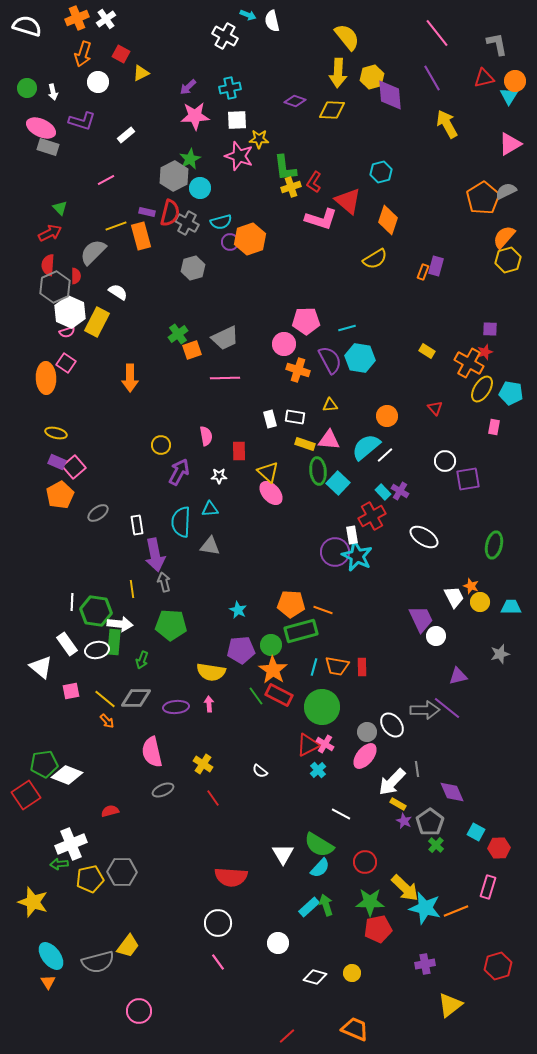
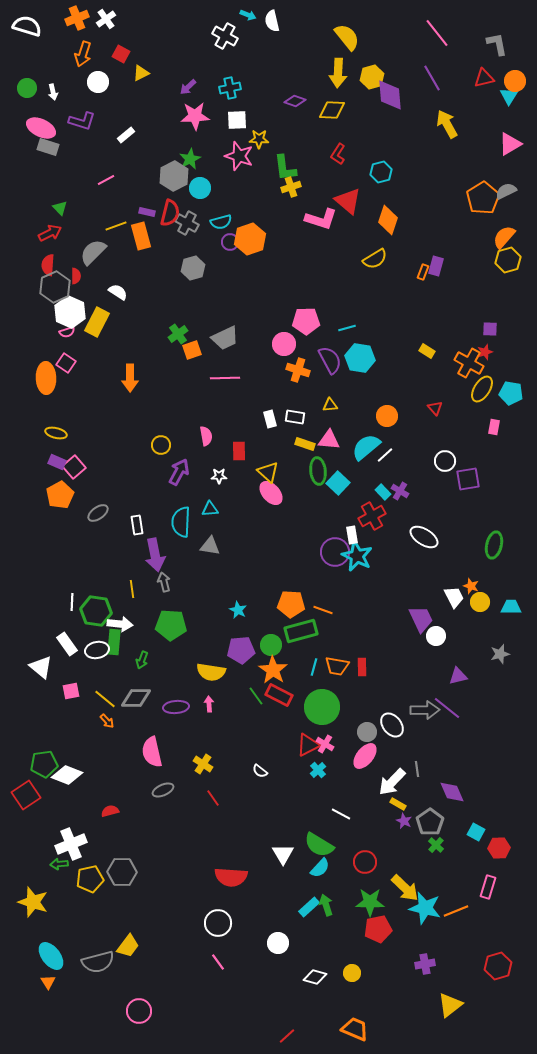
red L-shape at (314, 182): moved 24 px right, 28 px up
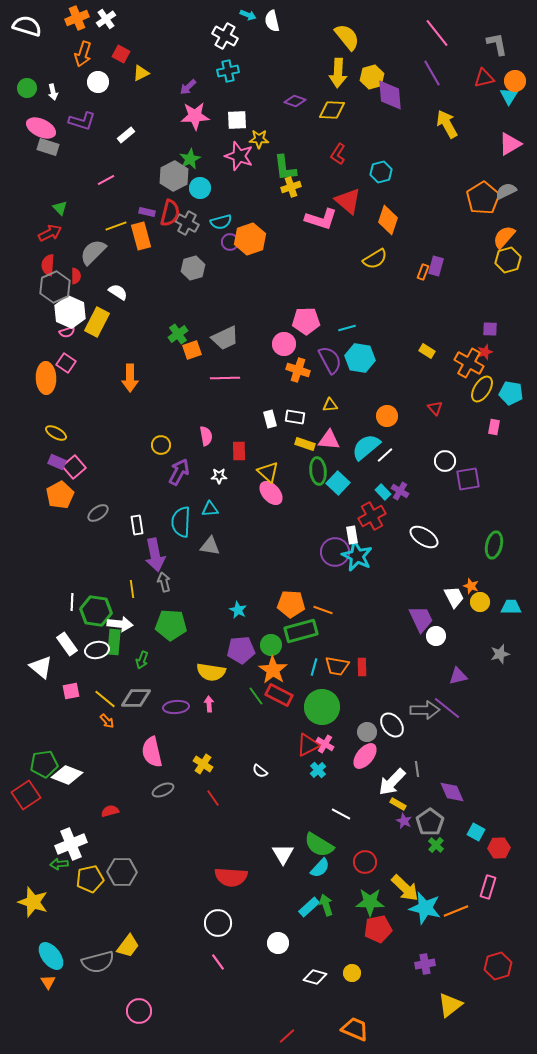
purple line at (432, 78): moved 5 px up
cyan cross at (230, 88): moved 2 px left, 17 px up
yellow ellipse at (56, 433): rotated 15 degrees clockwise
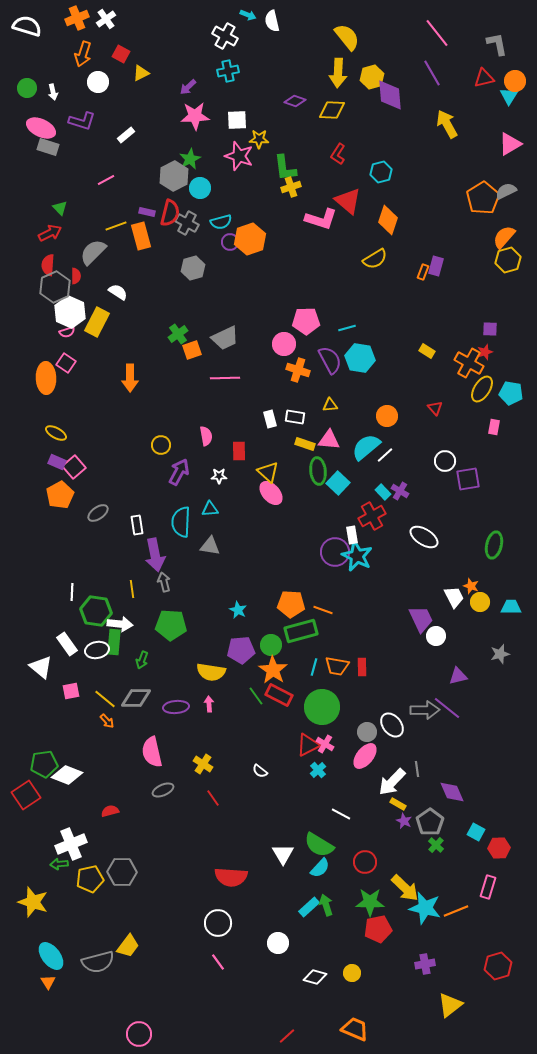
white line at (72, 602): moved 10 px up
pink circle at (139, 1011): moved 23 px down
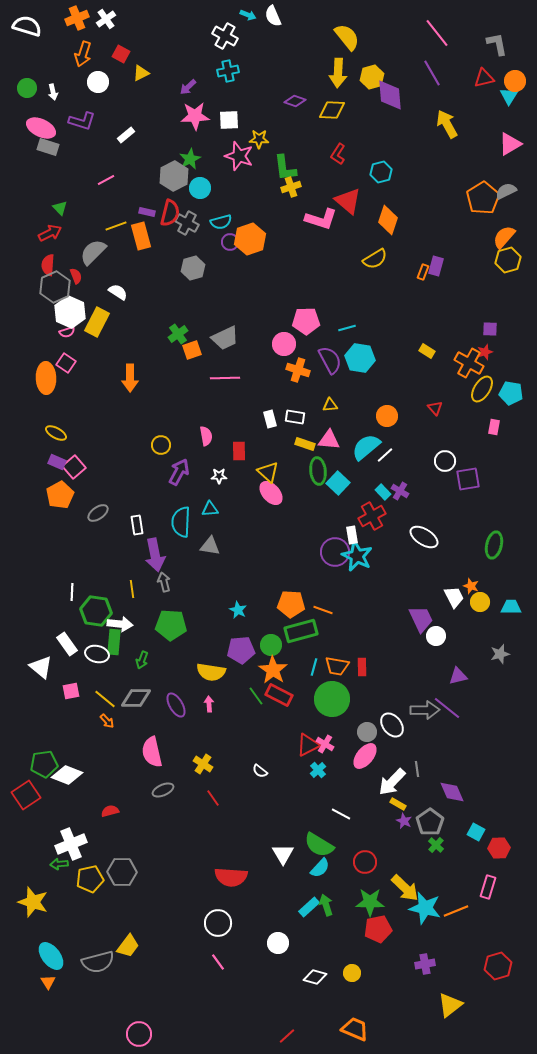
white semicircle at (272, 21): moved 1 px right, 5 px up; rotated 10 degrees counterclockwise
white square at (237, 120): moved 8 px left
red semicircle at (76, 276): rotated 21 degrees counterclockwise
white ellipse at (97, 650): moved 4 px down; rotated 25 degrees clockwise
purple ellipse at (176, 707): moved 2 px up; rotated 65 degrees clockwise
green circle at (322, 707): moved 10 px right, 8 px up
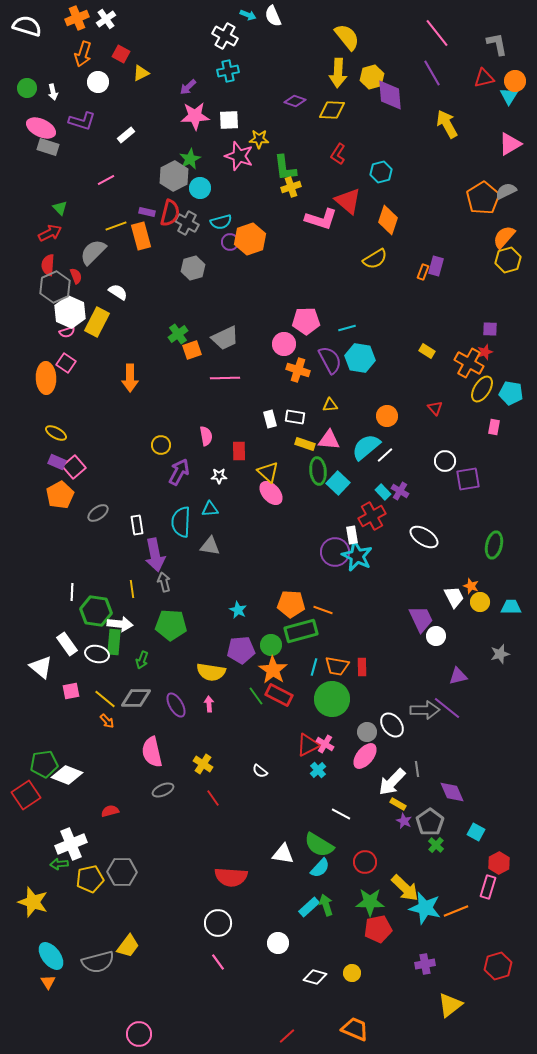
red hexagon at (499, 848): moved 15 px down; rotated 25 degrees counterclockwise
white triangle at (283, 854): rotated 50 degrees counterclockwise
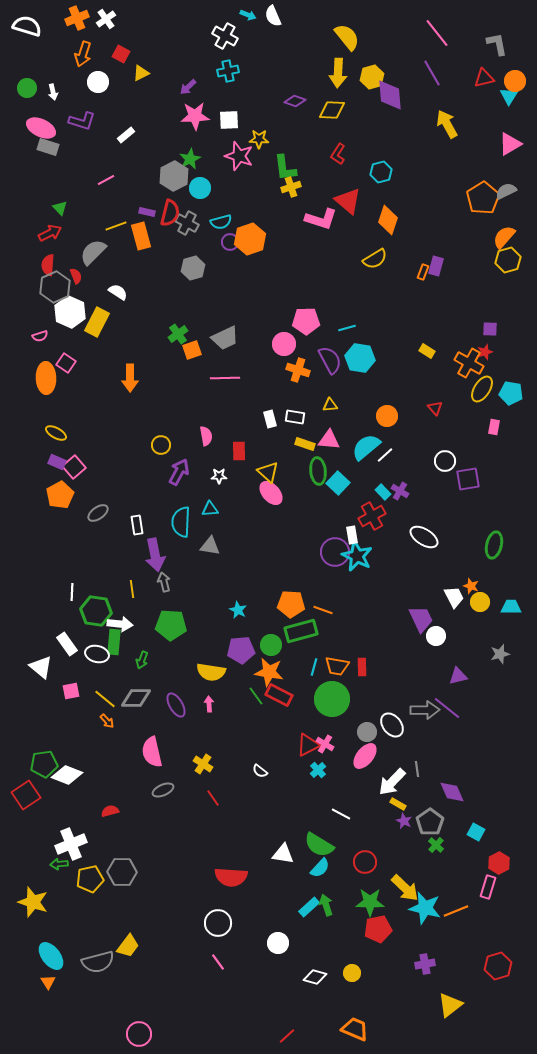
pink semicircle at (67, 332): moved 27 px left, 4 px down
orange star at (273, 670): moved 4 px left, 2 px down; rotated 24 degrees counterclockwise
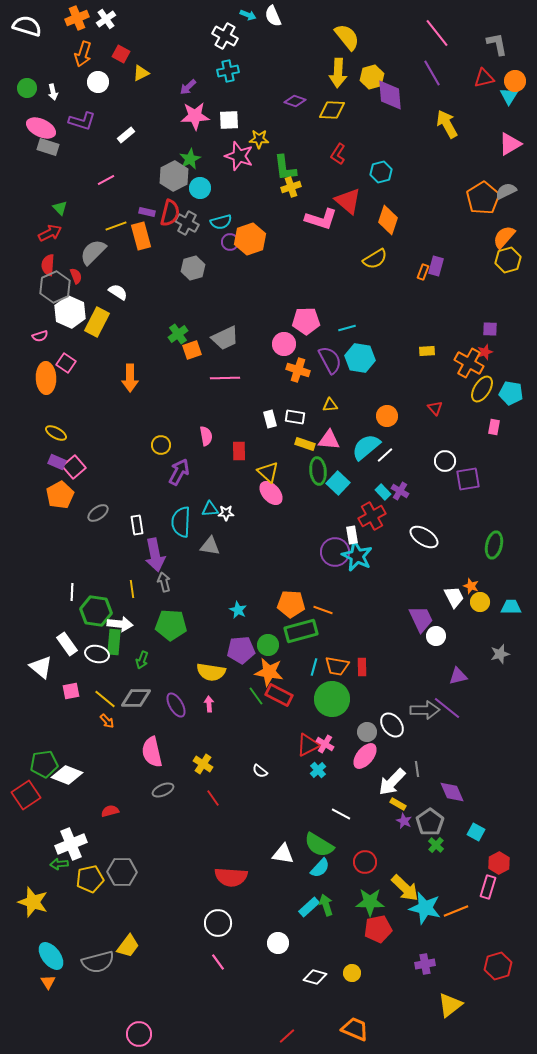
yellow rectangle at (427, 351): rotated 35 degrees counterclockwise
white star at (219, 476): moved 7 px right, 37 px down
green circle at (271, 645): moved 3 px left
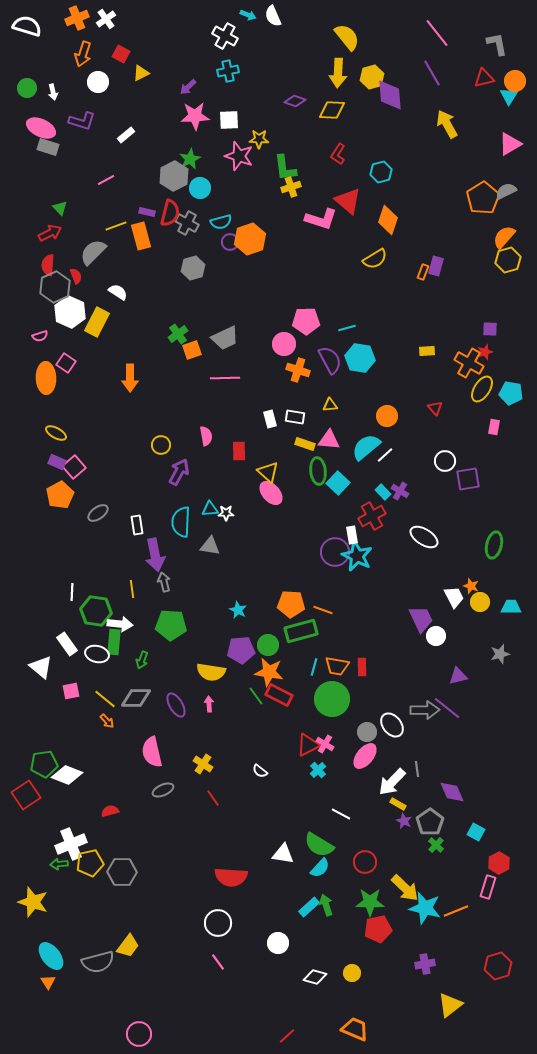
yellow pentagon at (90, 879): moved 16 px up
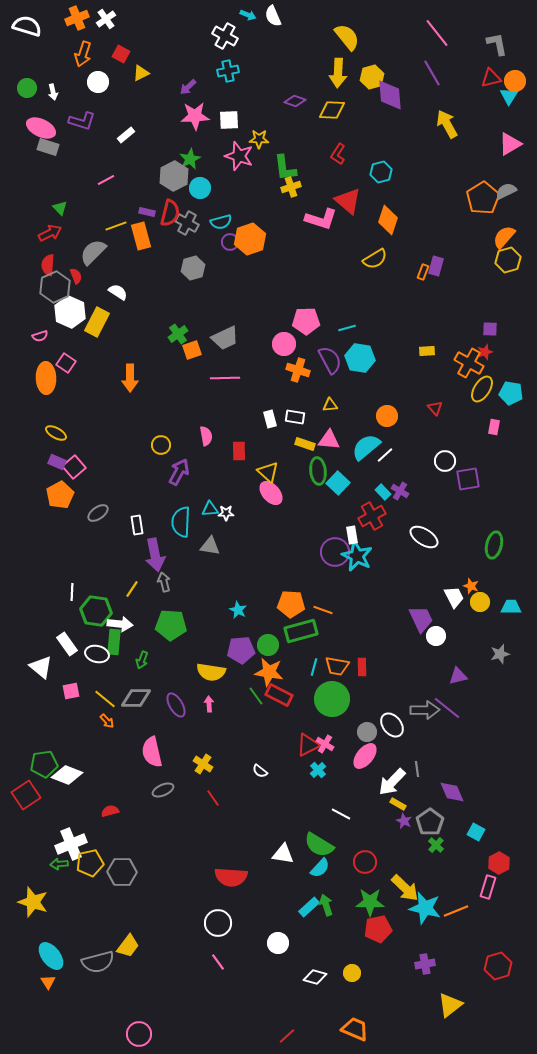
red triangle at (484, 78): moved 7 px right
yellow line at (132, 589): rotated 42 degrees clockwise
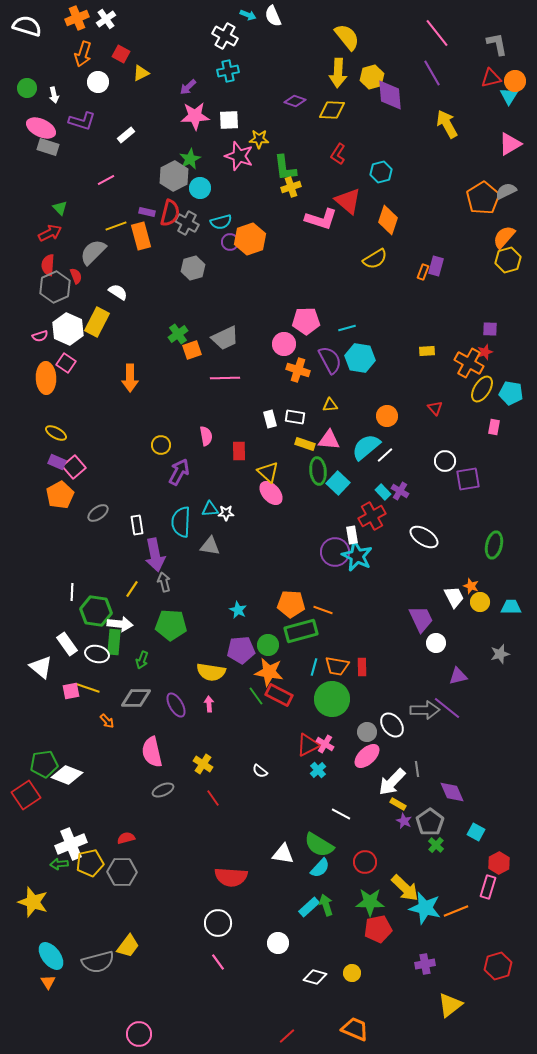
white arrow at (53, 92): moved 1 px right, 3 px down
white hexagon at (70, 312): moved 2 px left, 17 px down
white circle at (436, 636): moved 7 px down
yellow line at (105, 699): moved 17 px left, 11 px up; rotated 20 degrees counterclockwise
pink ellipse at (365, 756): moved 2 px right; rotated 8 degrees clockwise
red semicircle at (110, 811): moved 16 px right, 27 px down
